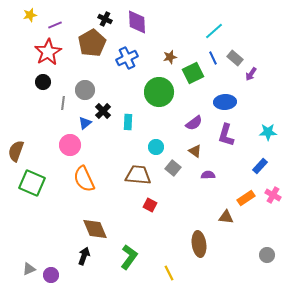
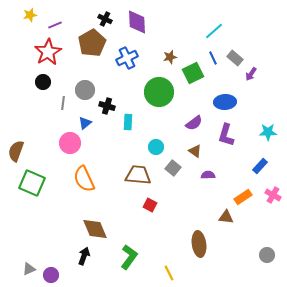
black cross at (103, 111): moved 4 px right, 5 px up; rotated 28 degrees counterclockwise
pink circle at (70, 145): moved 2 px up
orange rectangle at (246, 198): moved 3 px left, 1 px up
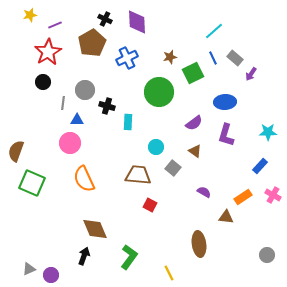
blue triangle at (85, 123): moved 8 px left, 3 px up; rotated 40 degrees clockwise
purple semicircle at (208, 175): moved 4 px left, 17 px down; rotated 32 degrees clockwise
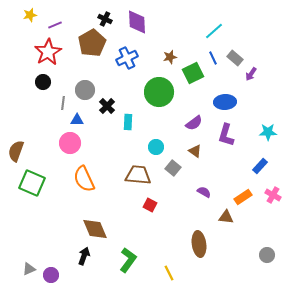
black cross at (107, 106): rotated 28 degrees clockwise
green L-shape at (129, 257): moved 1 px left, 3 px down
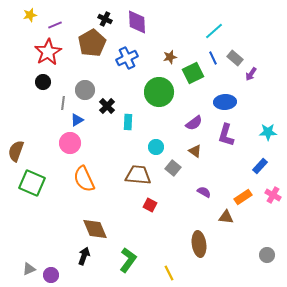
blue triangle at (77, 120): rotated 32 degrees counterclockwise
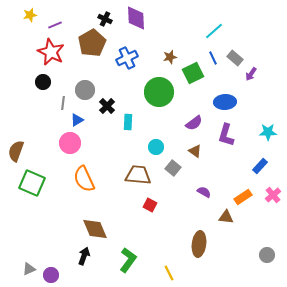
purple diamond at (137, 22): moved 1 px left, 4 px up
red star at (48, 52): moved 3 px right; rotated 16 degrees counterclockwise
pink cross at (273, 195): rotated 21 degrees clockwise
brown ellipse at (199, 244): rotated 15 degrees clockwise
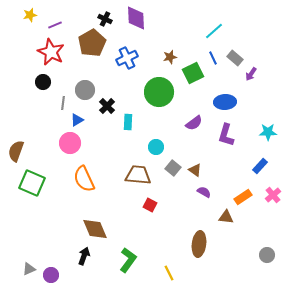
brown triangle at (195, 151): moved 19 px down
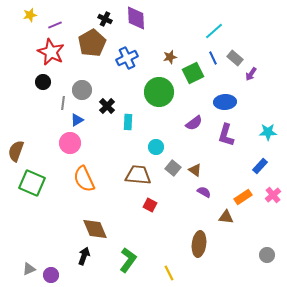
gray circle at (85, 90): moved 3 px left
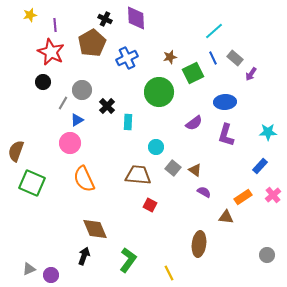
purple line at (55, 25): rotated 72 degrees counterclockwise
gray line at (63, 103): rotated 24 degrees clockwise
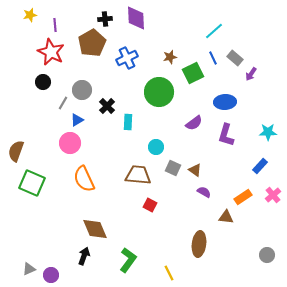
black cross at (105, 19): rotated 32 degrees counterclockwise
gray square at (173, 168): rotated 14 degrees counterclockwise
